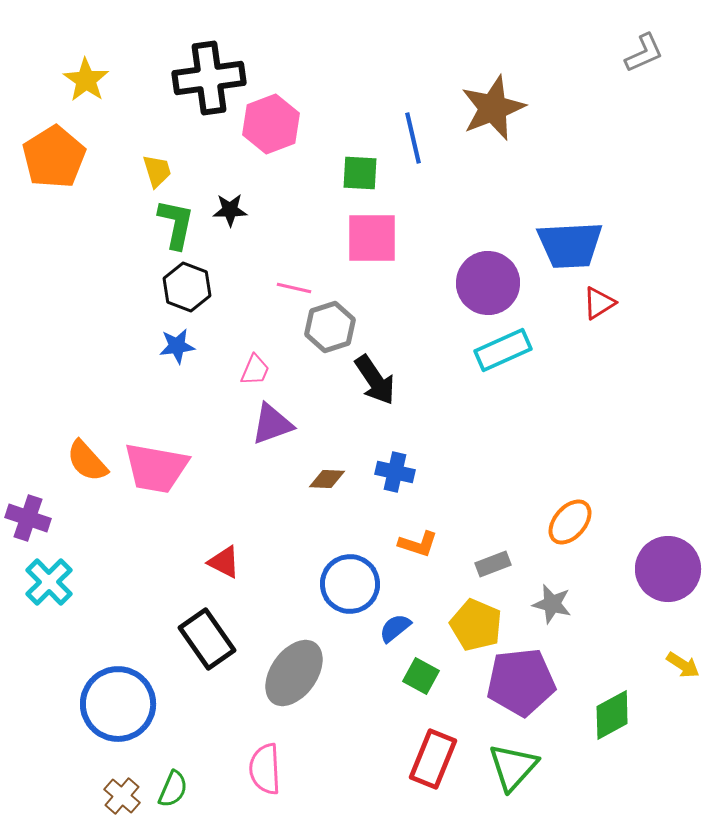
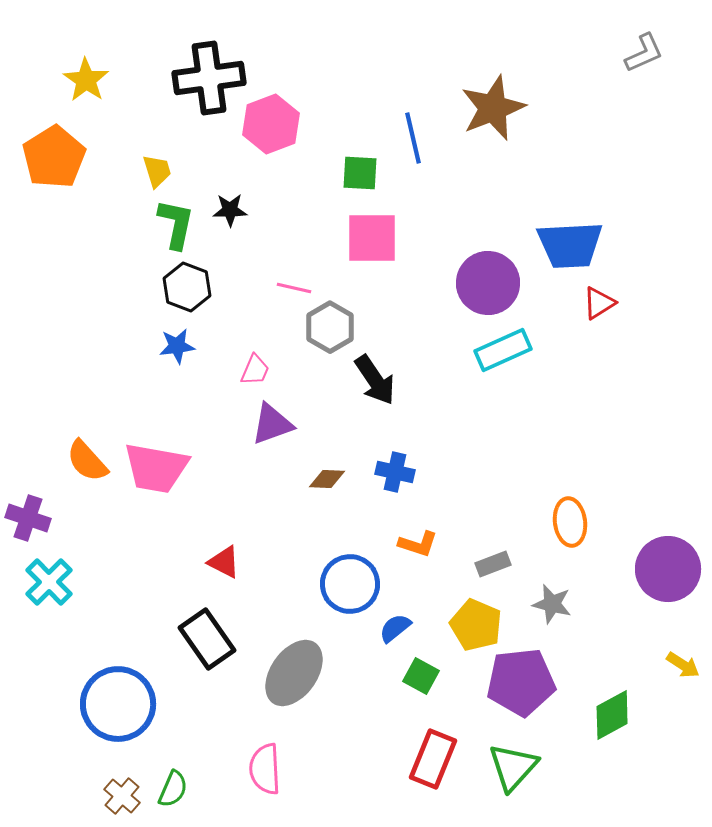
gray hexagon at (330, 327): rotated 12 degrees counterclockwise
orange ellipse at (570, 522): rotated 48 degrees counterclockwise
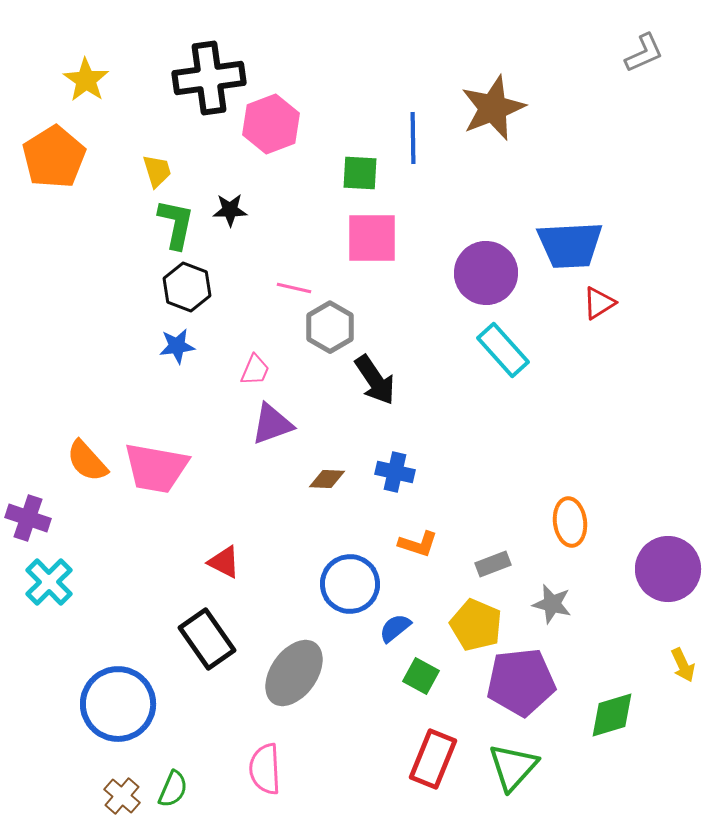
blue line at (413, 138): rotated 12 degrees clockwise
purple circle at (488, 283): moved 2 px left, 10 px up
cyan rectangle at (503, 350): rotated 72 degrees clockwise
yellow arrow at (683, 665): rotated 32 degrees clockwise
green diamond at (612, 715): rotated 12 degrees clockwise
